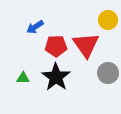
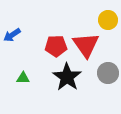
blue arrow: moved 23 px left, 8 px down
black star: moved 11 px right
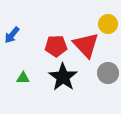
yellow circle: moved 4 px down
blue arrow: rotated 18 degrees counterclockwise
red triangle: rotated 8 degrees counterclockwise
black star: moved 4 px left
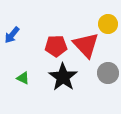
green triangle: rotated 24 degrees clockwise
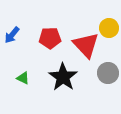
yellow circle: moved 1 px right, 4 px down
red pentagon: moved 6 px left, 8 px up
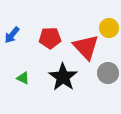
red triangle: moved 2 px down
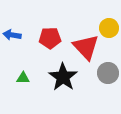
blue arrow: rotated 60 degrees clockwise
green triangle: rotated 24 degrees counterclockwise
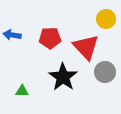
yellow circle: moved 3 px left, 9 px up
gray circle: moved 3 px left, 1 px up
green triangle: moved 1 px left, 13 px down
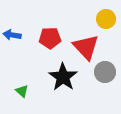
green triangle: rotated 40 degrees clockwise
